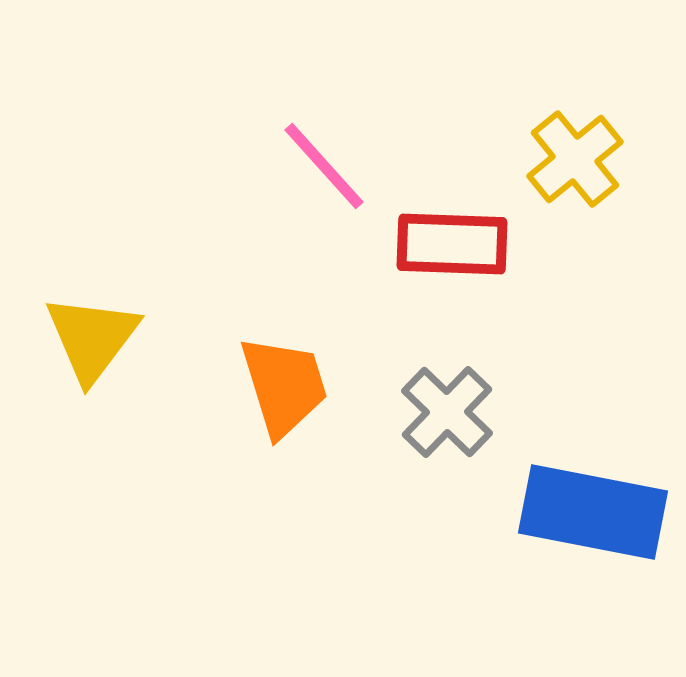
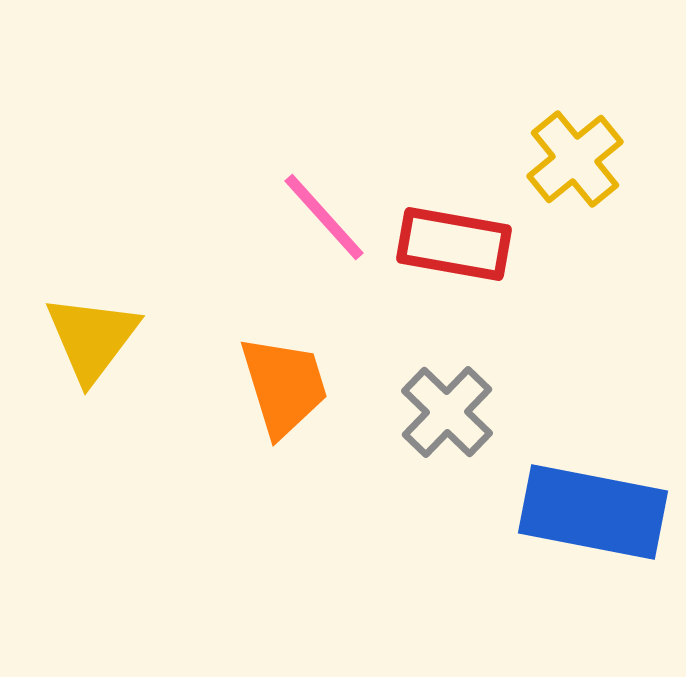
pink line: moved 51 px down
red rectangle: moved 2 px right; rotated 8 degrees clockwise
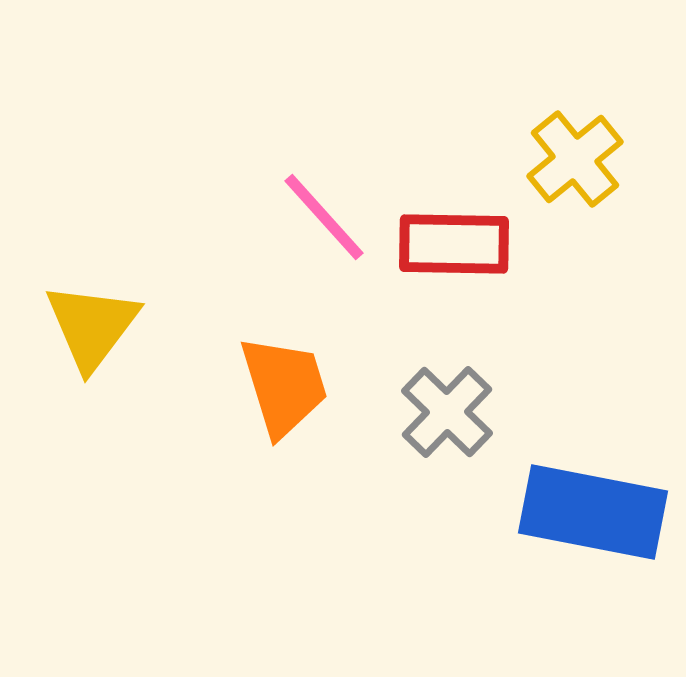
red rectangle: rotated 9 degrees counterclockwise
yellow triangle: moved 12 px up
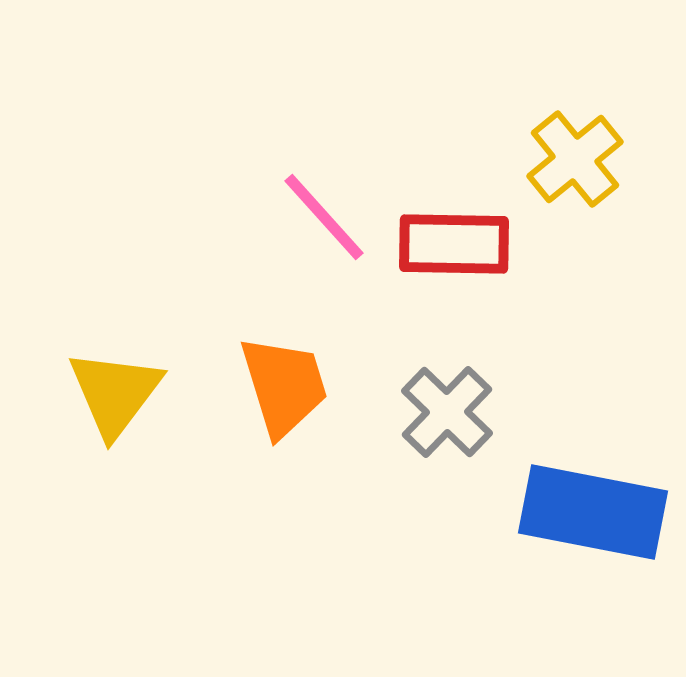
yellow triangle: moved 23 px right, 67 px down
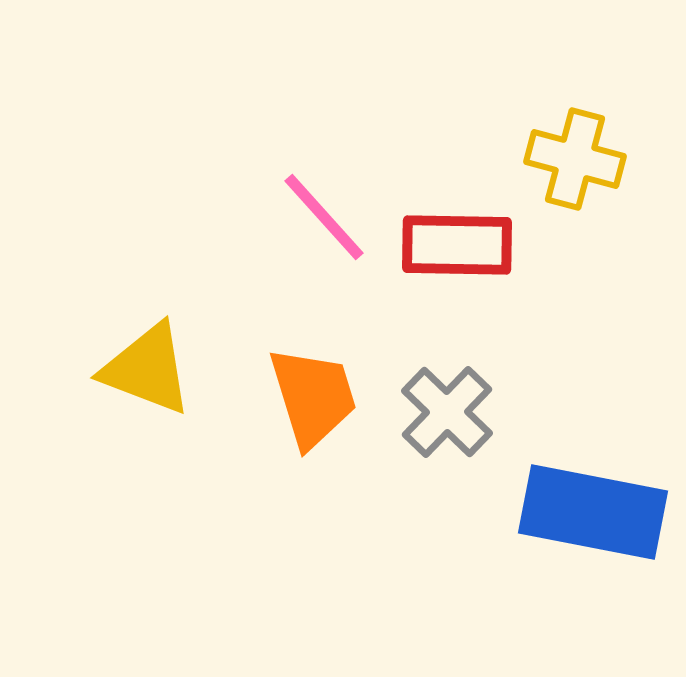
yellow cross: rotated 36 degrees counterclockwise
red rectangle: moved 3 px right, 1 px down
orange trapezoid: moved 29 px right, 11 px down
yellow triangle: moved 32 px right, 24 px up; rotated 46 degrees counterclockwise
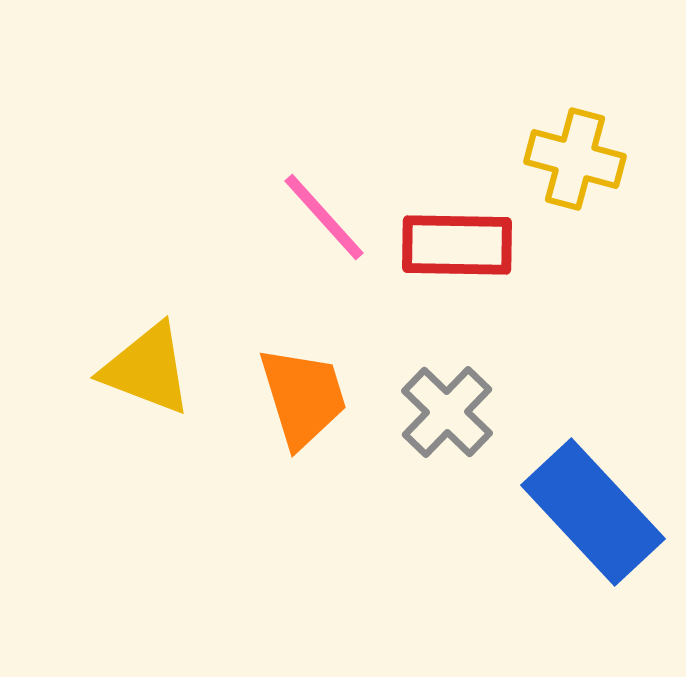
orange trapezoid: moved 10 px left
blue rectangle: rotated 36 degrees clockwise
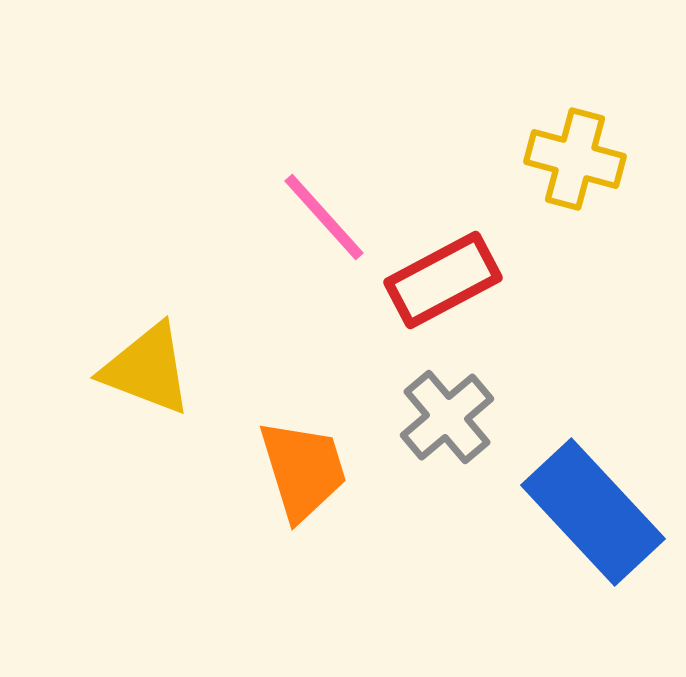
red rectangle: moved 14 px left, 35 px down; rotated 29 degrees counterclockwise
orange trapezoid: moved 73 px down
gray cross: moved 5 px down; rotated 6 degrees clockwise
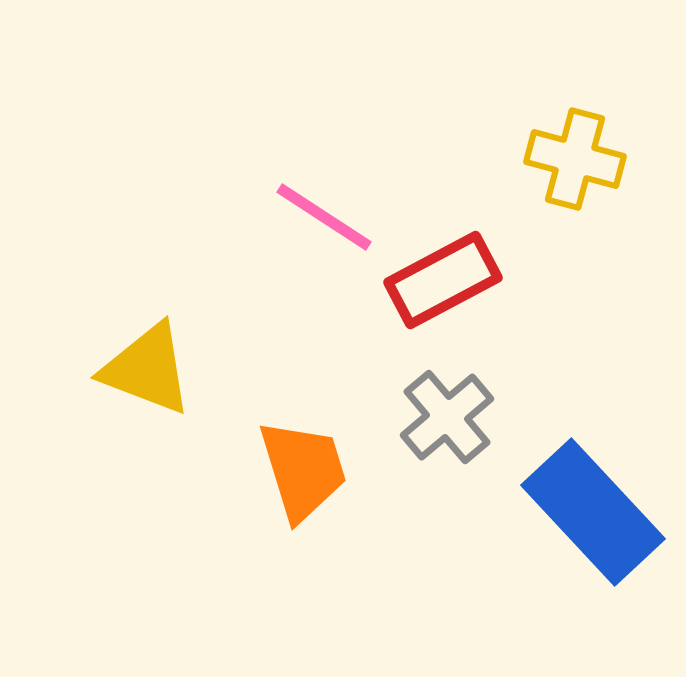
pink line: rotated 15 degrees counterclockwise
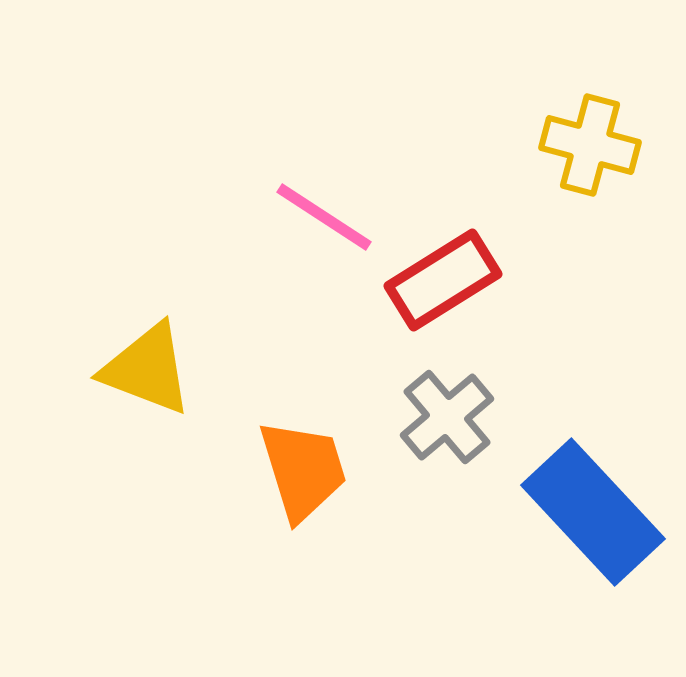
yellow cross: moved 15 px right, 14 px up
red rectangle: rotated 4 degrees counterclockwise
